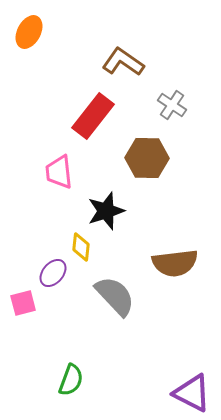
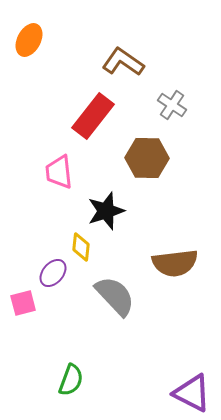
orange ellipse: moved 8 px down
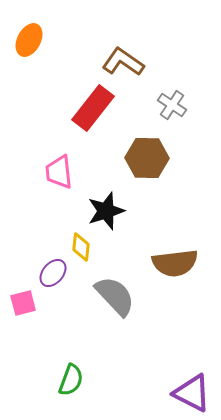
red rectangle: moved 8 px up
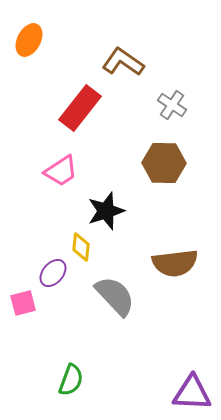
red rectangle: moved 13 px left
brown hexagon: moved 17 px right, 5 px down
pink trapezoid: moved 2 px right, 1 px up; rotated 117 degrees counterclockwise
purple triangle: rotated 24 degrees counterclockwise
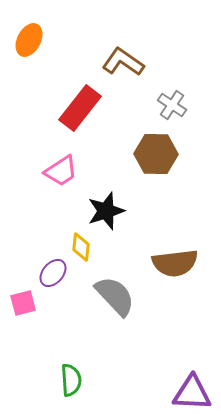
brown hexagon: moved 8 px left, 9 px up
green semicircle: rotated 24 degrees counterclockwise
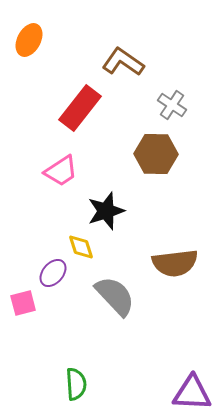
yellow diamond: rotated 24 degrees counterclockwise
green semicircle: moved 5 px right, 4 px down
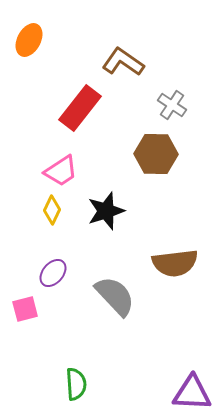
yellow diamond: moved 29 px left, 37 px up; rotated 44 degrees clockwise
pink square: moved 2 px right, 6 px down
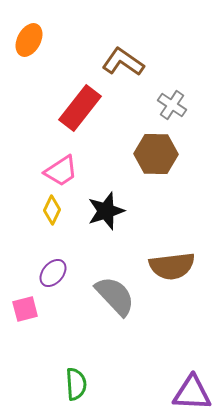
brown semicircle: moved 3 px left, 3 px down
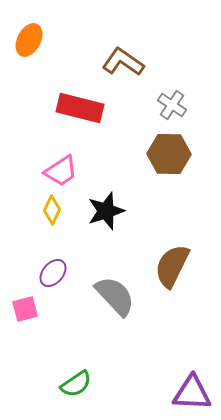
red rectangle: rotated 66 degrees clockwise
brown hexagon: moved 13 px right
brown semicircle: rotated 123 degrees clockwise
green semicircle: rotated 60 degrees clockwise
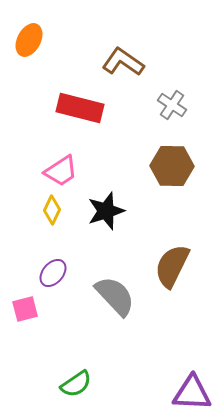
brown hexagon: moved 3 px right, 12 px down
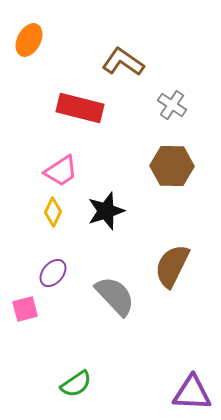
yellow diamond: moved 1 px right, 2 px down
